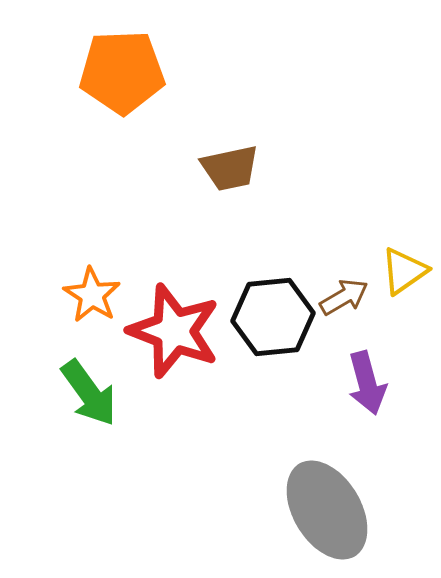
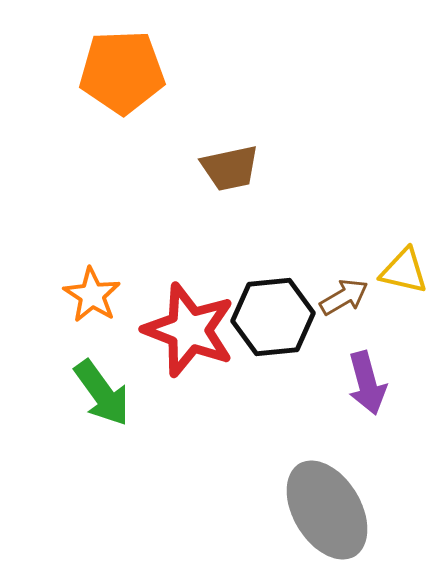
yellow triangle: rotated 48 degrees clockwise
red star: moved 15 px right, 1 px up
green arrow: moved 13 px right
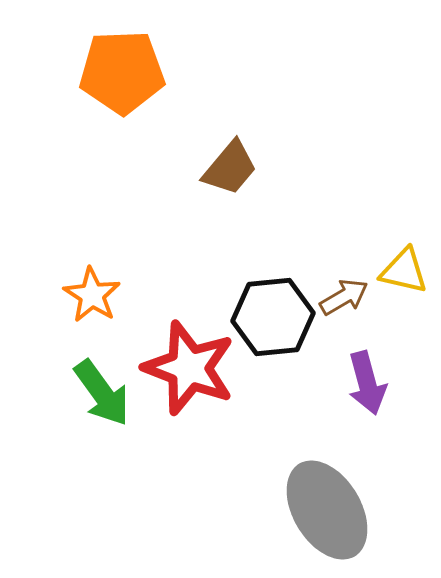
brown trapezoid: rotated 38 degrees counterclockwise
red star: moved 38 px down
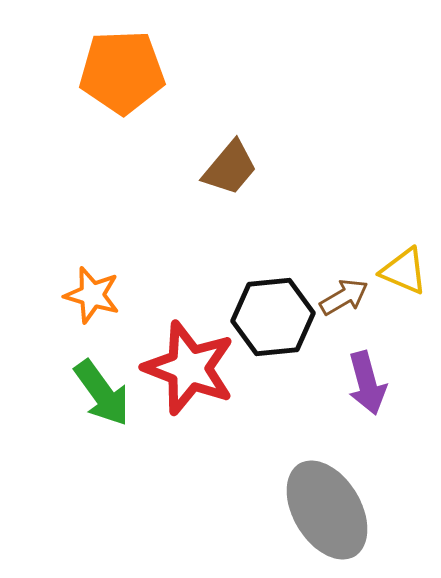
yellow triangle: rotated 10 degrees clockwise
orange star: rotated 16 degrees counterclockwise
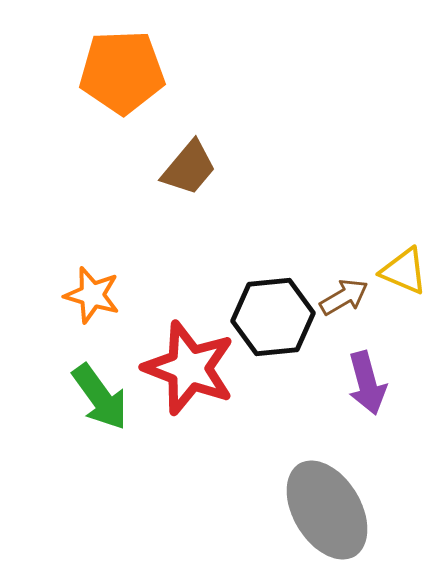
brown trapezoid: moved 41 px left
green arrow: moved 2 px left, 4 px down
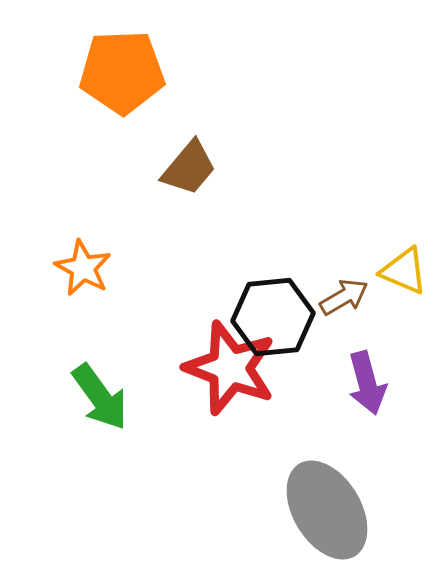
orange star: moved 9 px left, 27 px up; rotated 12 degrees clockwise
red star: moved 41 px right
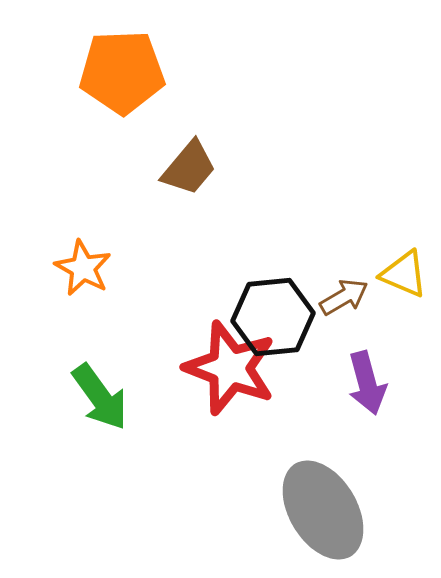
yellow triangle: moved 3 px down
gray ellipse: moved 4 px left
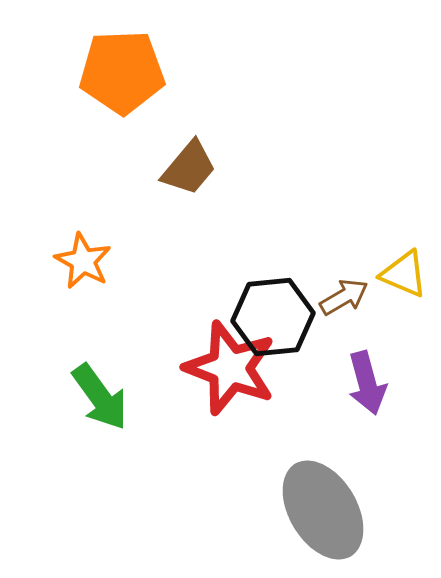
orange star: moved 7 px up
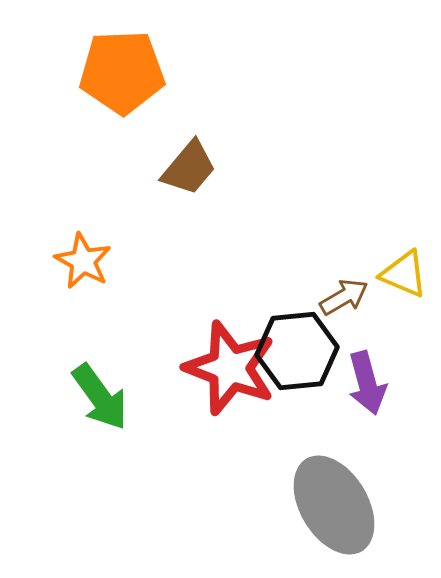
black hexagon: moved 24 px right, 34 px down
gray ellipse: moved 11 px right, 5 px up
